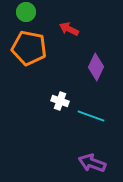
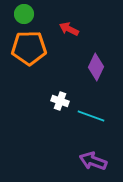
green circle: moved 2 px left, 2 px down
orange pentagon: rotated 12 degrees counterclockwise
purple arrow: moved 1 px right, 2 px up
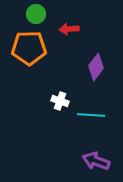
green circle: moved 12 px right
red arrow: rotated 30 degrees counterclockwise
purple diamond: rotated 12 degrees clockwise
cyan line: moved 1 px up; rotated 16 degrees counterclockwise
purple arrow: moved 3 px right
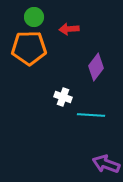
green circle: moved 2 px left, 3 px down
white cross: moved 3 px right, 4 px up
purple arrow: moved 10 px right, 3 px down
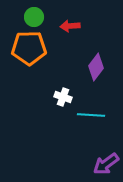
red arrow: moved 1 px right, 3 px up
purple arrow: rotated 56 degrees counterclockwise
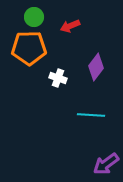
red arrow: rotated 18 degrees counterclockwise
white cross: moved 5 px left, 19 px up
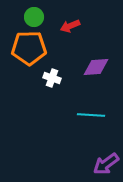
purple diamond: rotated 48 degrees clockwise
white cross: moved 6 px left
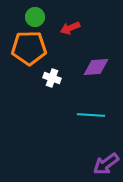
green circle: moved 1 px right
red arrow: moved 2 px down
